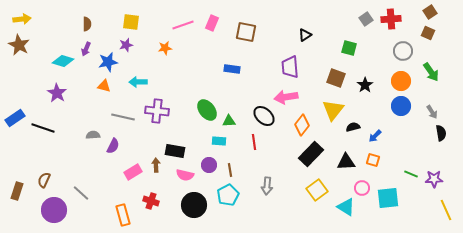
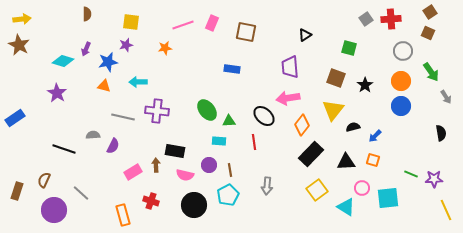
brown semicircle at (87, 24): moved 10 px up
pink arrow at (286, 97): moved 2 px right, 1 px down
gray arrow at (432, 112): moved 14 px right, 15 px up
black line at (43, 128): moved 21 px right, 21 px down
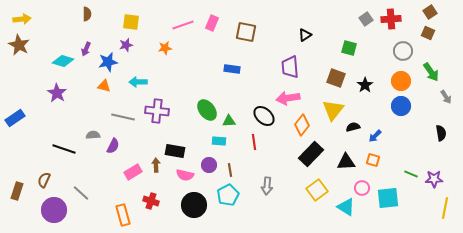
yellow line at (446, 210): moved 1 px left, 2 px up; rotated 35 degrees clockwise
